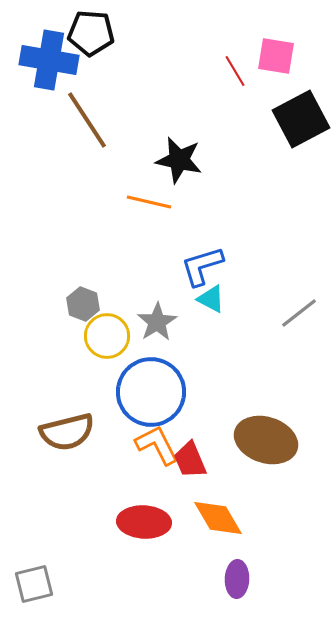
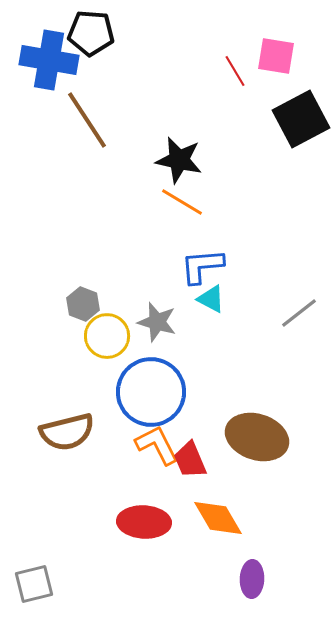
orange line: moved 33 px right; rotated 18 degrees clockwise
blue L-shape: rotated 12 degrees clockwise
gray star: rotated 24 degrees counterclockwise
brown ellipse: moved 9 px left, 3 px up
purple ellipse: moved 15 px right
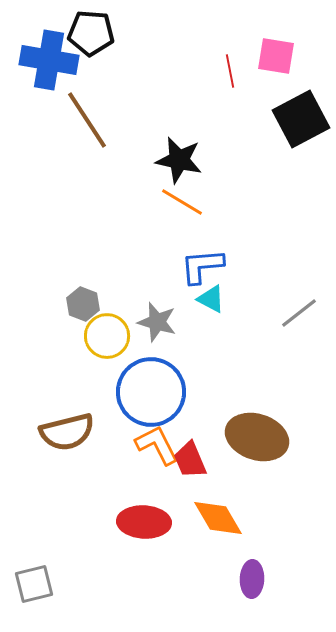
red line: moved 5 px left; rotated 20 degrees clockwise
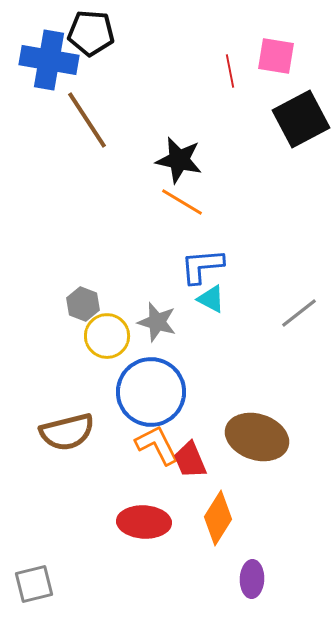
orange diamond: rotated 62 degrees clockwise
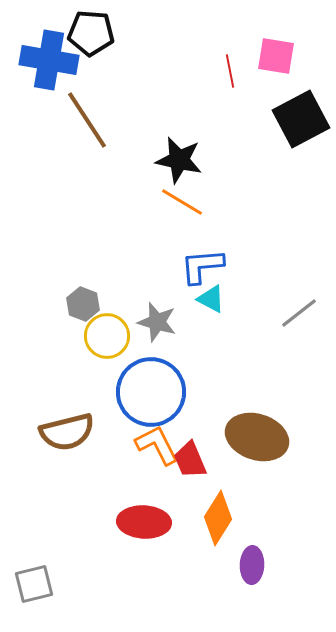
purple ellipse: moved 14 px up
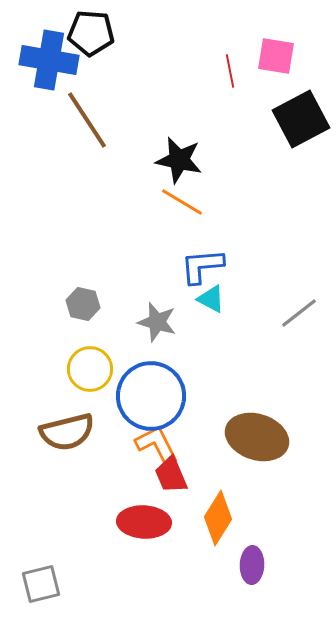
gray hexagon: rotated 8 degrees counterclockwise
yellow circle: moved 17 px left, 33 px down
blue circle: moved 4 px down
red trapezoid: moved 19 px left, 15 px down
gray square: moved 7 px right
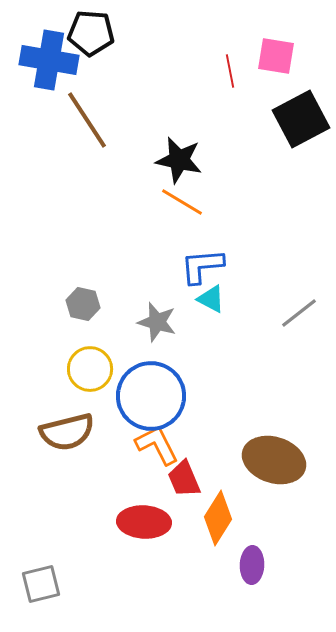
brown ellipse: moved 17 px right, 23 px down
red trapezoid: moved 13 px right, 4 px down
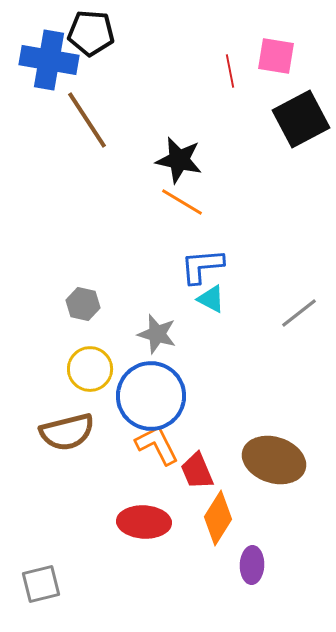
gray star: moved 12 px down
red trapezoid: moved 13 px right, 8 px up
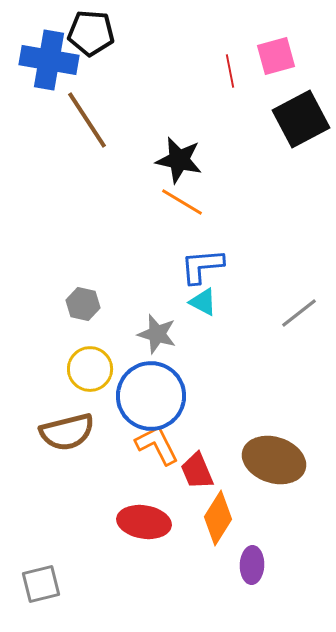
pink square: rotated 24 degrees counterclockwise
cyan triangle: moved 8 px left, 3 px down
red ellipse: rotated 6 degrees clockwise
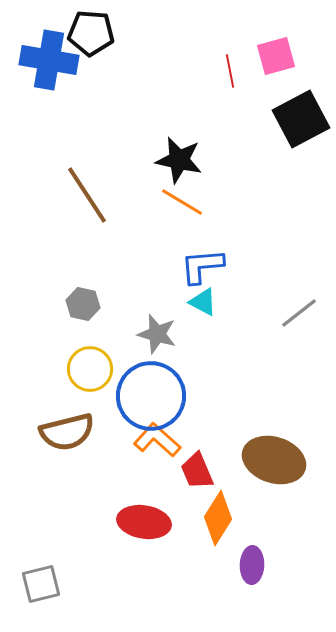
brown line: moved 75 px down
orange L-shape: moved 5 px up; rotated 21 degrees counterclockwise
